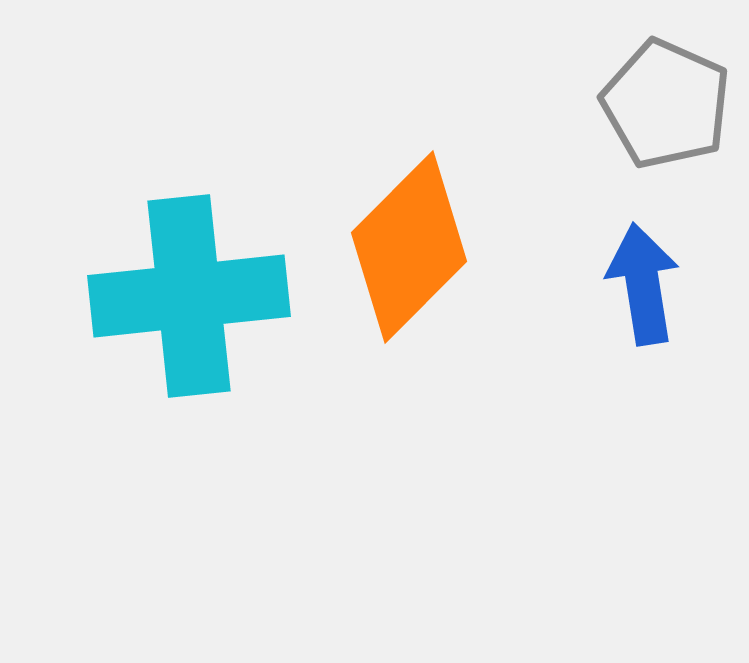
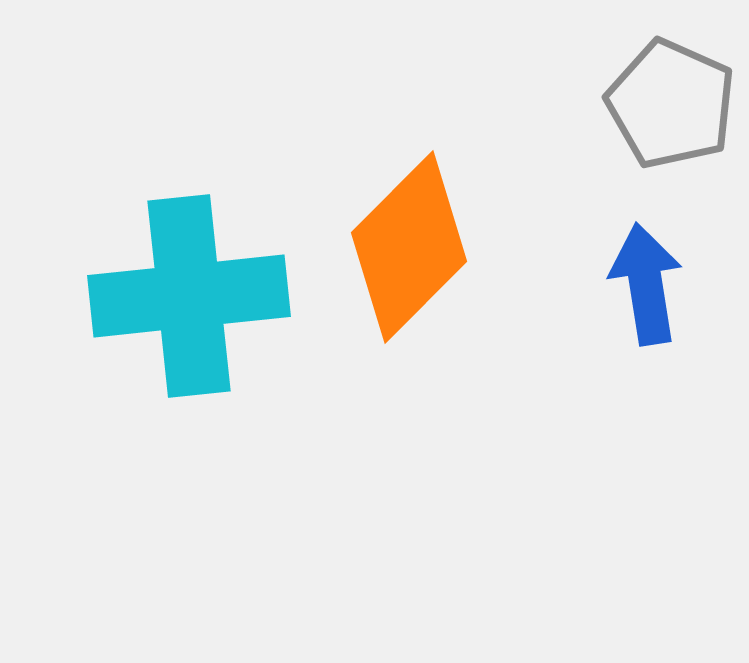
gray pentagon: moved 5 px right
blue arrow: moved 3 px right
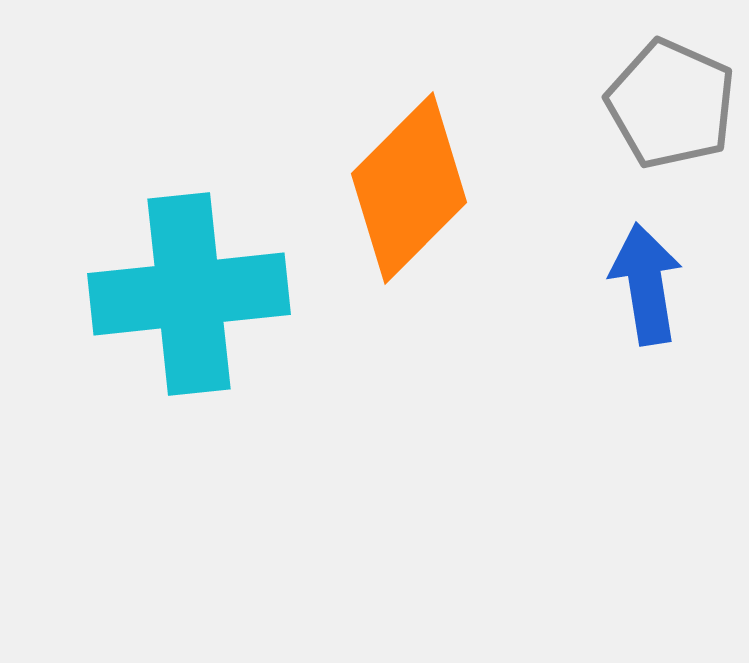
orange diamond: moved 59 px up
cyan cross: moved 2 px up
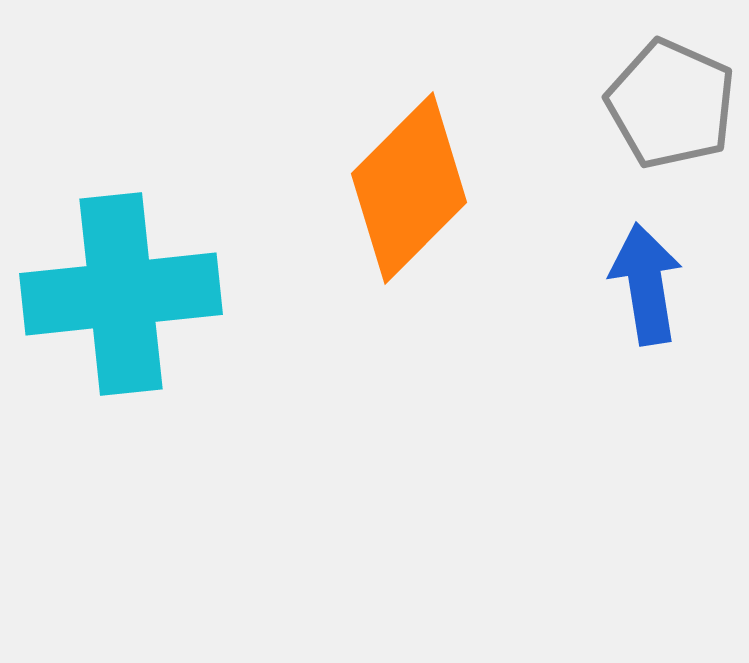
cyan cross: moved 68 px left
